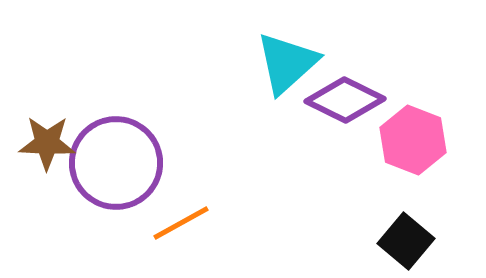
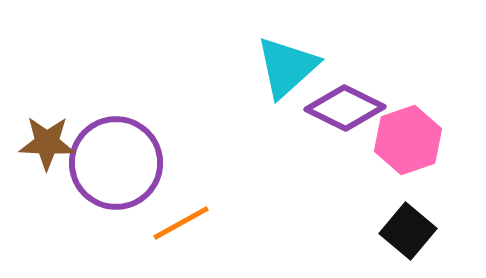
cyan triangle: moved 4 px down
purple diamond: moved 8 px down
pink hexagon: moved 5 px left; rotated 20 degrees clockwise
black square: moved 2 px right, 10 px up
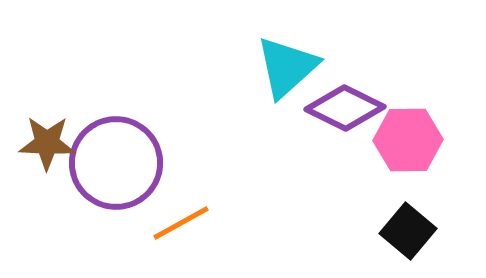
pink hexagon: rotated 18 degrees clockwise
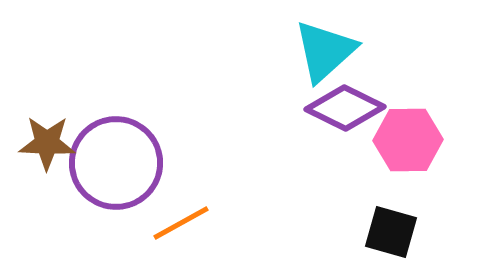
cyan triangle: moved 38 px right, 16 px up
black square: moved 17 px left, 1 px down; rotated 24 degrees counterclockwise
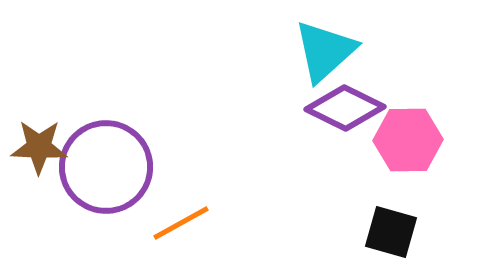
brown star: moved 8 px left, 4 px down
purple circle: moved 10 px left, 4 px down
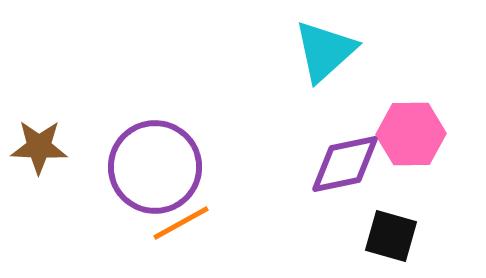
purple diamond: moved 56 px down; rotated 38 degrees counterclockwise
pink hexagon: moved 3 px right, 6 px up
purple circle: moved 49 px right
black square: moved 4 px down
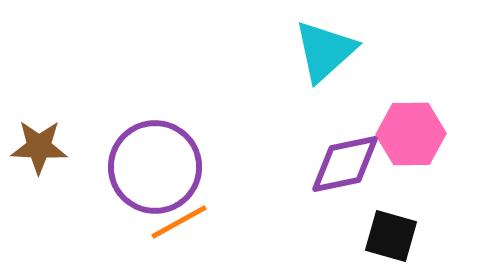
orange line: moved 2 px left, 1 px up
